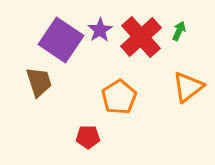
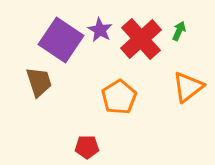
purple star: rotated 10 degrees counterclockwise
red cross: moved 2 px down
red pentagon: moved 1 px left, 10 px down
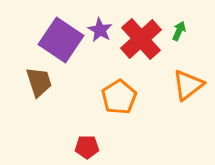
orange triangle: moved 2 px up
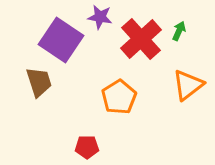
purple star: moved 13 px up; rotated 20 degrees counterclockwise
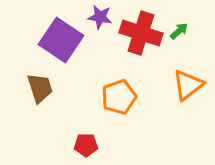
green arrow: rotated 24 degrees clockwise
red cross: moved 6 px up; rotated 30 degrees counterclockwise
brown trapezoid: moved 1 px right, 6 px down
orange pentagon: rotated 12 degrees clockwise
red pentagon: moved 1 px left, 2 px up
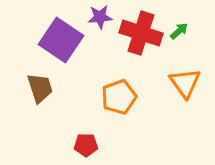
purple star: rotated 15 degrees counterclockwise
orange triangle: moved 3 px left, 2 px up; rotated 28 degrees counterclockwise
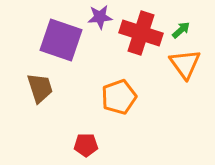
green arrow: moved 2 px right, 1 px up
purple square: rotated 15 degrees counterclockwise
orange triangle: moved 19 px up
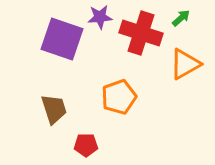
green arrow: moved 12 px up
purple square: moved 1 px right, 1 px up
orange triangle: rotated 36 degrees clockwise
brown trapezoid: moved 14 px right, 21 px down
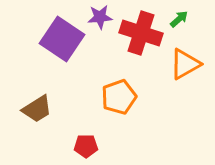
green arrow: moved 2 px left, 1 px down
purple square: rotated 15 degrees clockwise
brown trapezoid: moved 17 px left; rotated 76 degrees clockwise
red pentagon: moved 1 px down
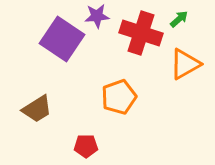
purple star: moved 3 px left, 1 px up
